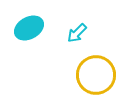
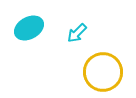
yellow circle: moved 7 px right, 3 px up
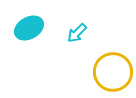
yellow circle: moved 10 px right
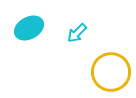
yellow circle: moved 2 px left
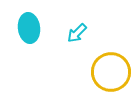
cyan ellipse: rotated 68 degrees counterclockwise
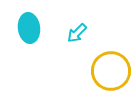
yellow circle: moved 1 px up
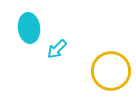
cyan arrow: moved 20 px left, 16 px down
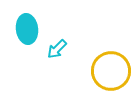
cyan ellipse: moved 2 px left, 1 px down
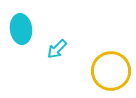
cyan ellipse: moved 6 px left
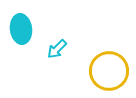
yellow circle: moved 2 px left
